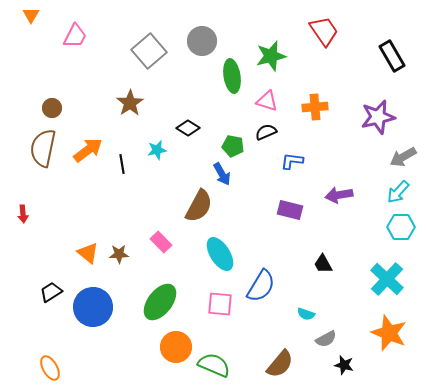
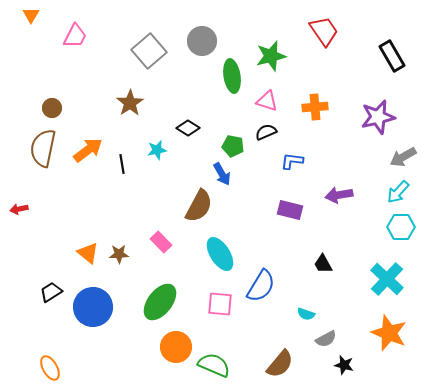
red arrow at (23, 214): moved 4 px left, 5 px up; rotated 84 degrees clockwise
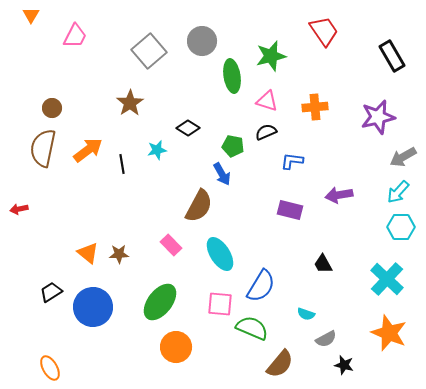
pink rectangle at (161, 242): moved 10 px right, 3 px down
green semicircle at (214, 365): moved 38 px right, 37 px up
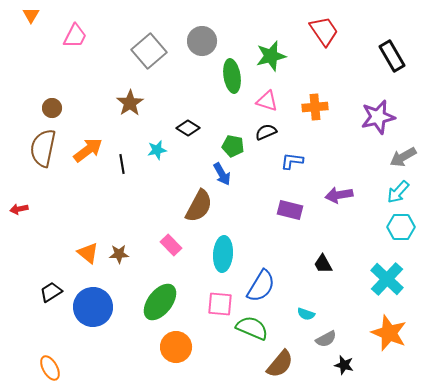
cyan ellipse at (220, 254): moved 3 px right; rotated 36 degrees clockwise
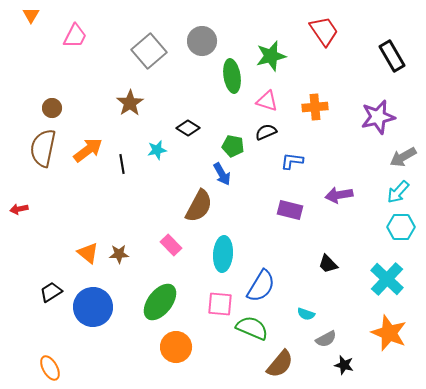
black trapezoid at (323, 264): moved 5 px right; rotated 15 degrees counterclockwise
